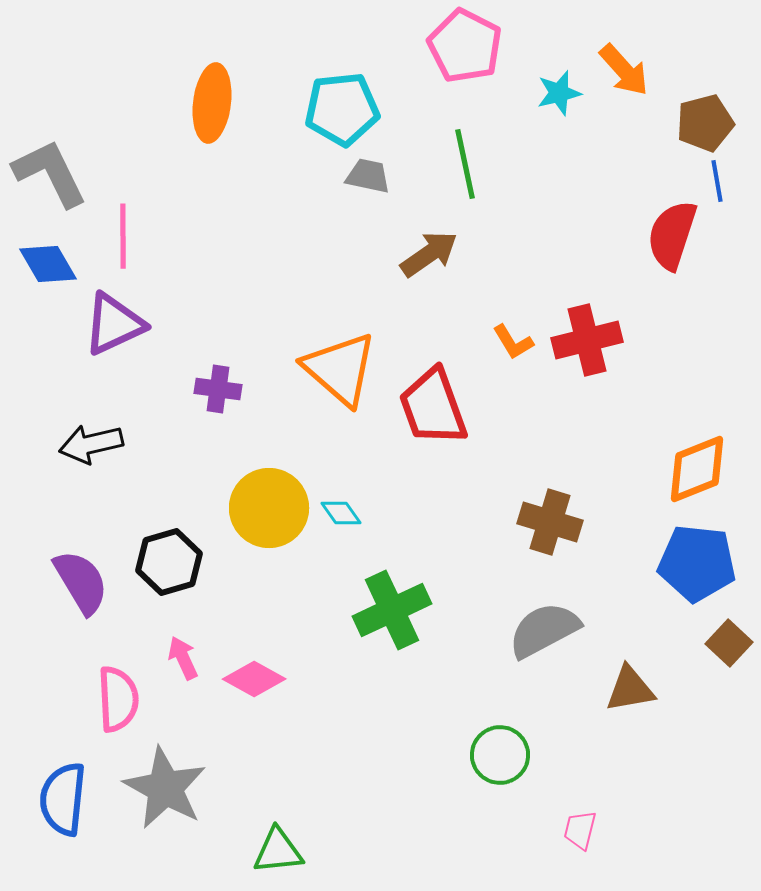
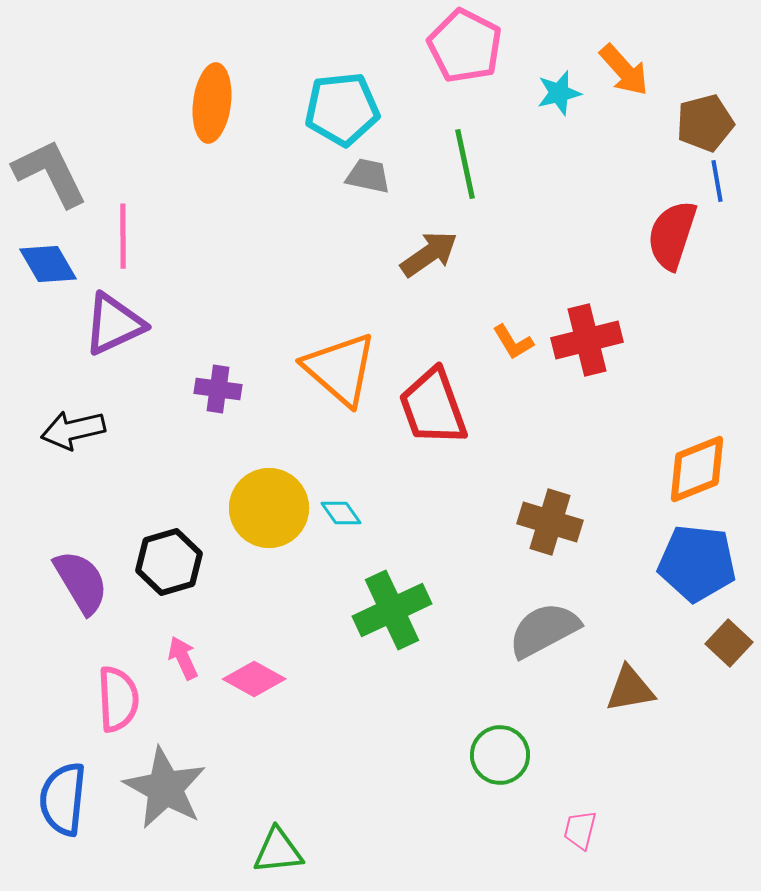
black arrow: moved 18 px left, 14 px up
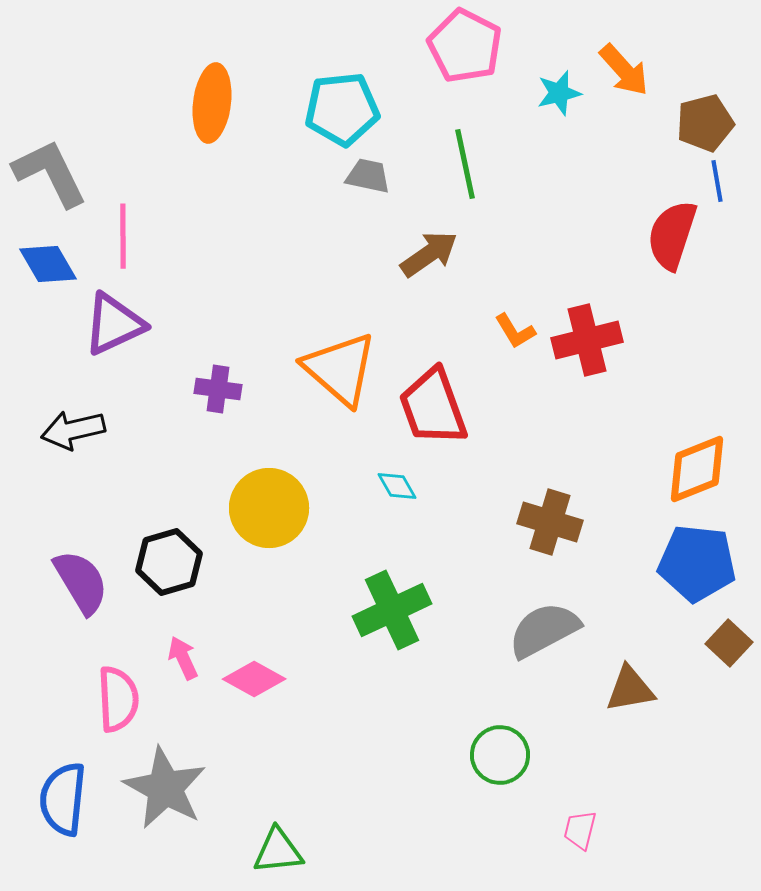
orange L-shape: moved 2 px right, 11 px up
cyan diamond: moved 56 px right, 27 px up; rotated 6 degrees clockwise
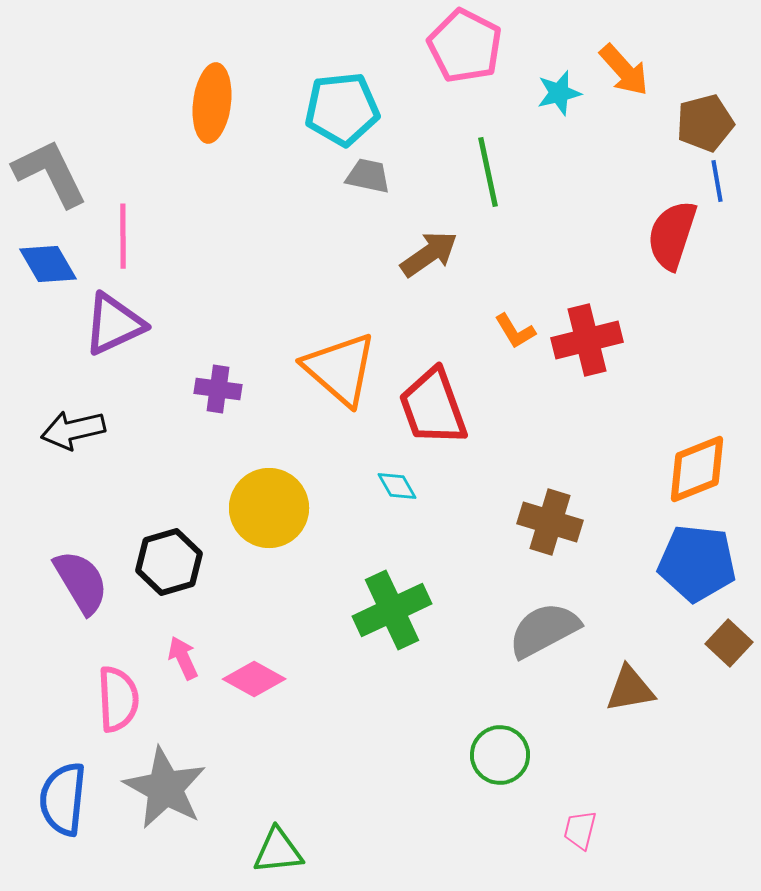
green line: moved 23 px right, 8 px down
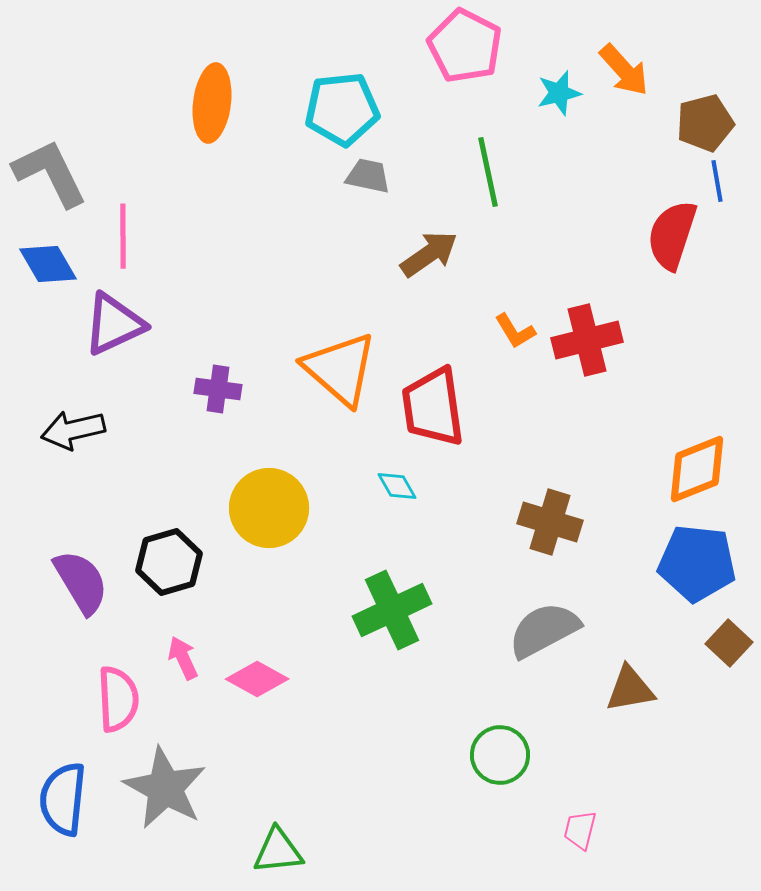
red trapezoid: rotated 12 degrees clockwise
pink diamond: moved 3 px right
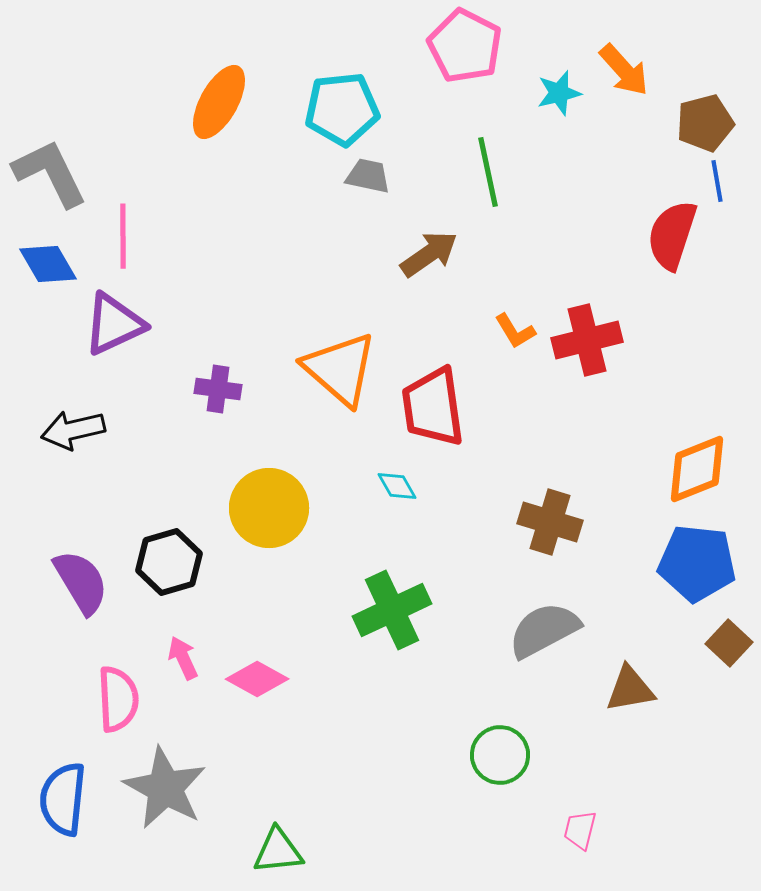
orange ellipse: moved 7 px right, 1 px up; rotated 22 degrees clockwise
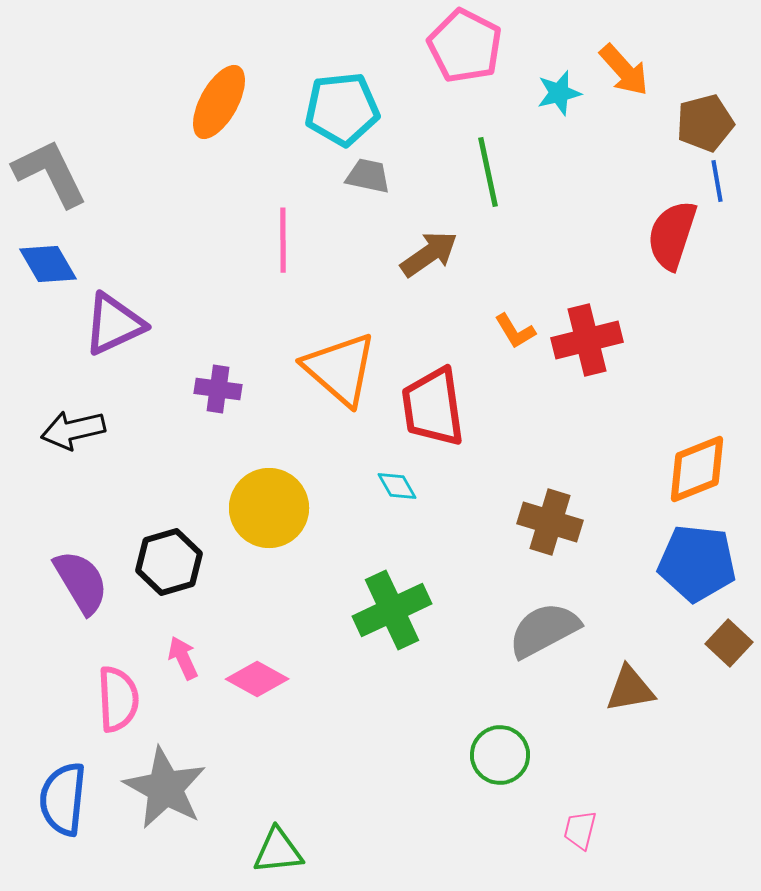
pink line: moved 160 px right, 4 px down
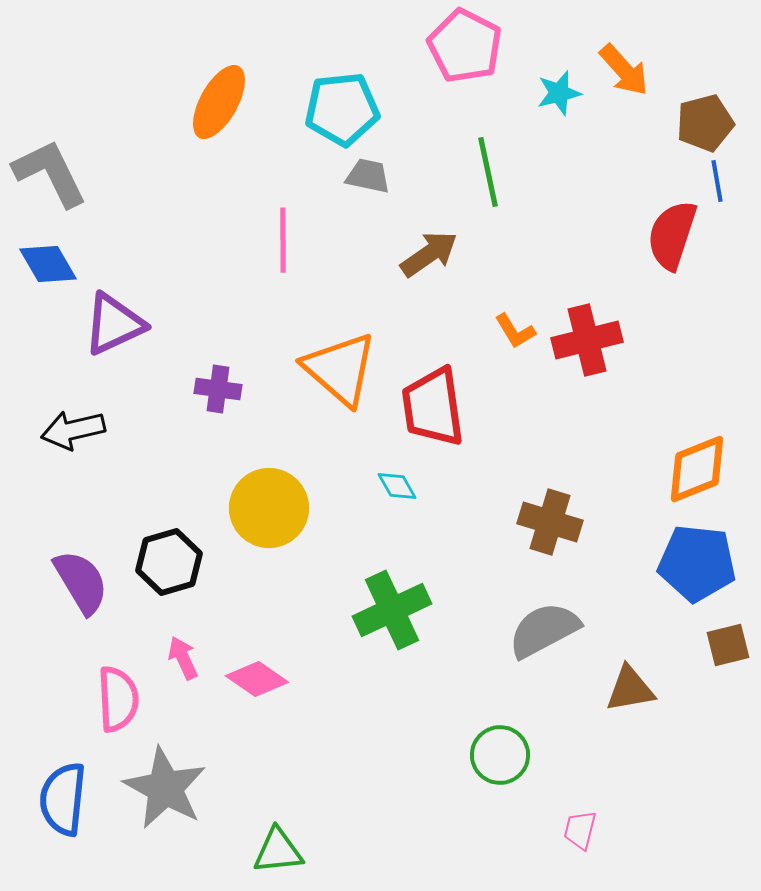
brown square: moved 1 px left, 2 px down; rotated 33 degrees clockwise
pink diamond: rotated 6 degrees clockwise
